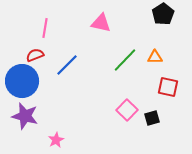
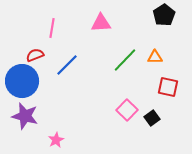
black pentagon: moved 1 px right, 1 px down
pink triangle: rotated 15 degrees counterclockwise
pink line: moved 7 px right
black square: rotated 21 degrees counterclockwise
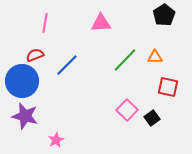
pink line: moved 7 px left, 5 px up
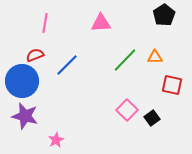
red square: moved 4 px right, 2 px up
